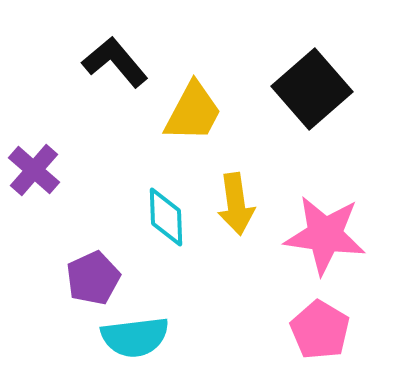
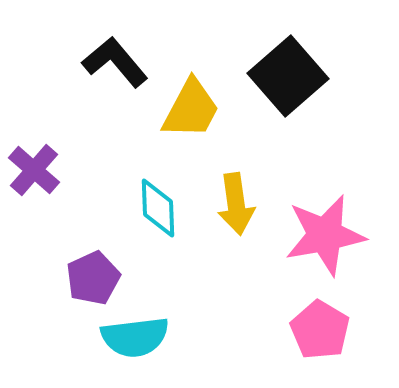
black square: moved 24 px left, 13 px up
yellow trapezoid: moved 2 px left, 3 px up
cyan diamond: moved 8 px left, 9 px up
pink star: rotated 18 degrees counterclockwise
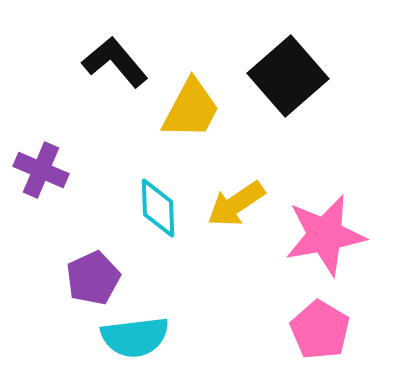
purple cross: moved 7 px right; rotated 18 degrees counterclockwise
yellow arrow: rotated 64 degrees clockwise
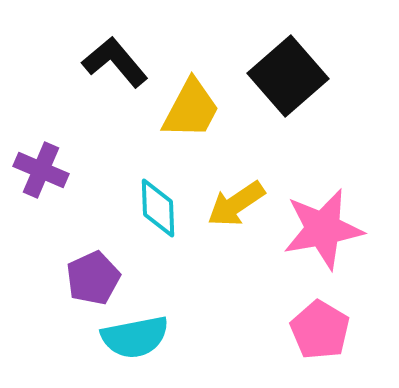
pink star: moved 2 px left, 6 px up
cyan semicircle: rotated 4 degrees counterclockwise
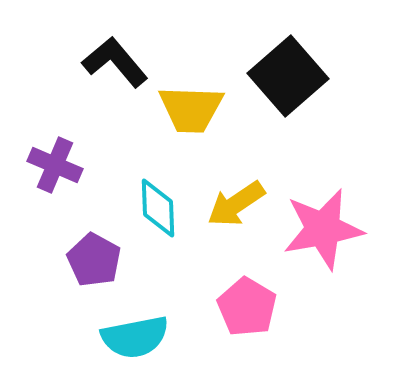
yellow trapezoid: rotated 64 degrees clockwise
purple cross: moved 14 px right, 5 px up
purple pentagon: moved 1 px right, 18 px up; rotated 18 degrees counterclockwise
pink pentagon: moved 73 px left, 23 px up
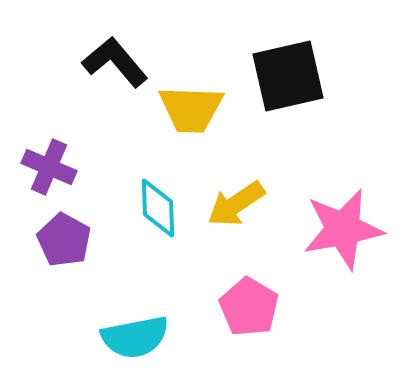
black square: rotated 28 degrees clockwise
purple cross: moved 6 px left, 2 px down
pink star: moved 20 px right
purple pentagon: moved 30 px left, 20 px up
pink pentagon: moved 2 px right
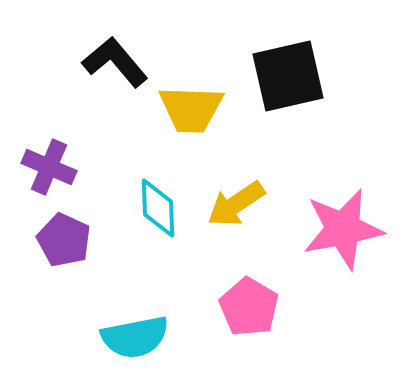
purple pentagon: rotated 4 degrees counterclockwise
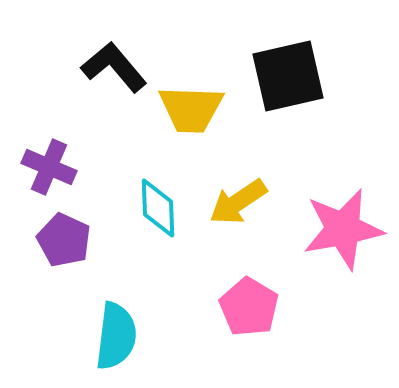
black L-shape: moved 1 px left, 5 px down
yellow arrow: moved 2 px right, 2 px up
cyan semicircle: moved 19 px left, 1 px up; rotated 72 degrees counterclockwise
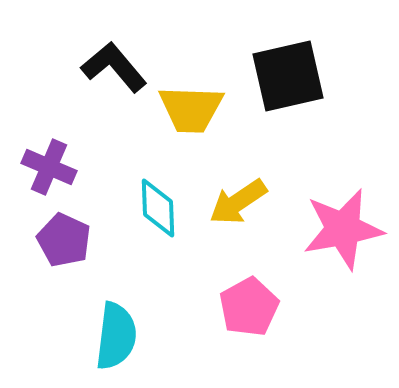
pink pentagon: rotated 12 degrees clockwise
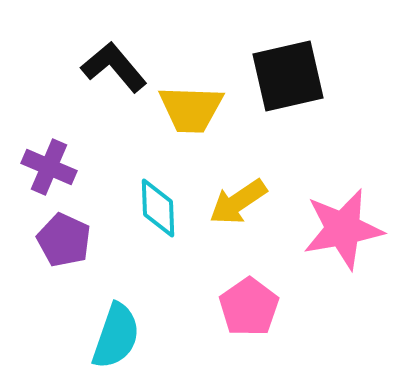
pink pentagon: rotated 6 degrees counterclockwise
cyan semicircle: rotated 12 degrees clockwise
